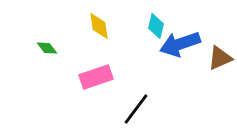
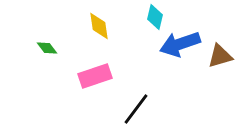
cyan diamond: moved 1 px left, 9 px up
brown triangle: moved 2 px up; rotated 8 degrees clockwise
pink rectangle: moved 1 px left, 1 px up
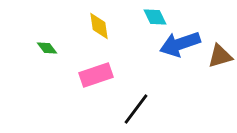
cyan diamond: rotated 40 degrees counterclockwise
pink rectangle: moved 1 px right, 1 px up
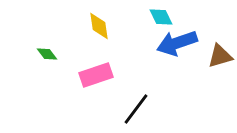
cyan diamond: moved 6 px right
blue arrow: moved 3 px left, 1 px up
green diamond: moved 6 px down
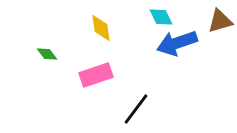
yellow diamond: moved 2 px right, 2 px down
brown triangle: moved 35 px up
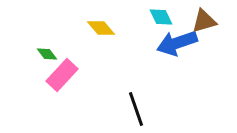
brown triangle: moved 16 px left
yellow diamond: rotated 32 degrees counterclockwise
pink rectangle: moved 34 px left; rotated 28 degrees counterclockwise
black line: rotated 56 degrees counterclockwise
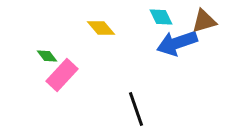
green diamond: moved 2 px down
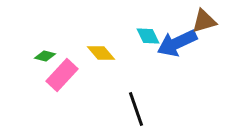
cyan diamond: moved 13 px left, 19 px down
yellow diamond: moved 25 px down
blue arrow: rotated 6 degrees counterclockwise
green diamond: moved 2 px left; rotated 40 degrees counterclockwise
